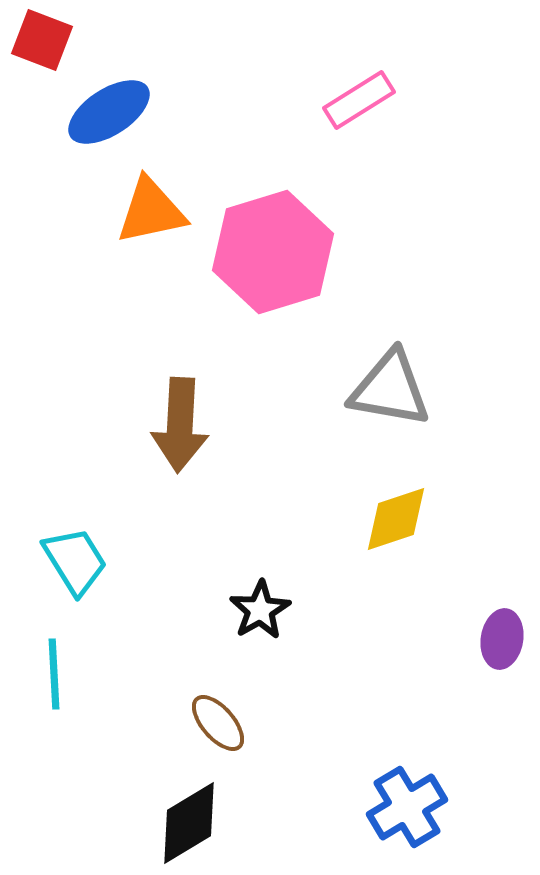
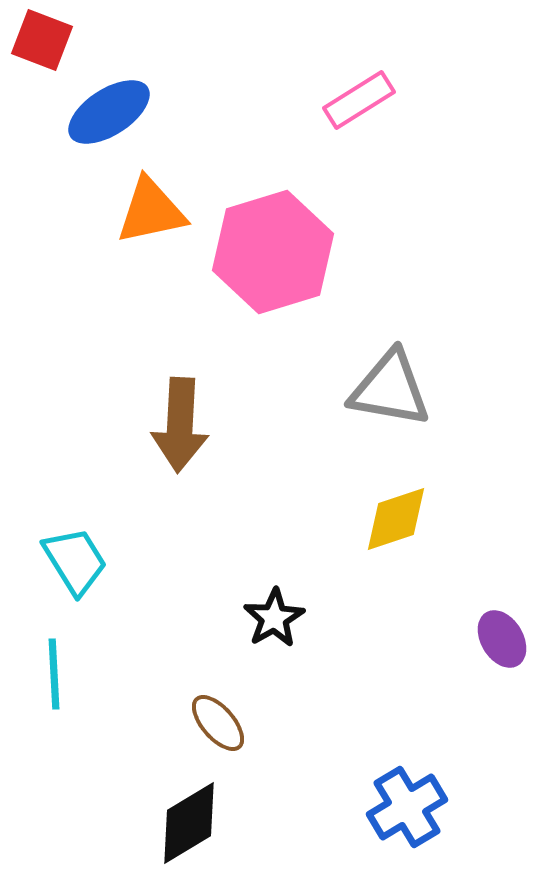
black star: moved 14 px right, 8 px down
purple ellipse: rotated 40 degrees counterclockwise
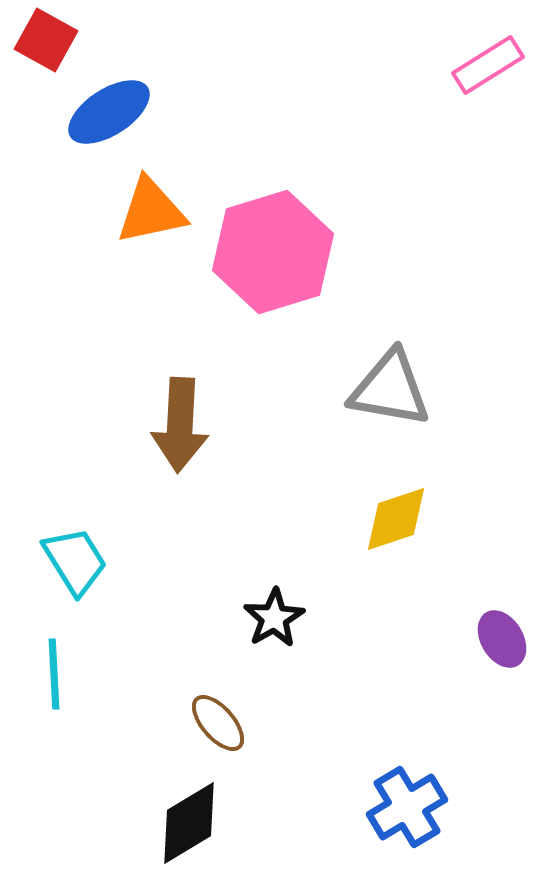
red square: moved 4 px right; rotated 8 degrees clockwise
pink rectangle: moved 129 px right, 35 px up
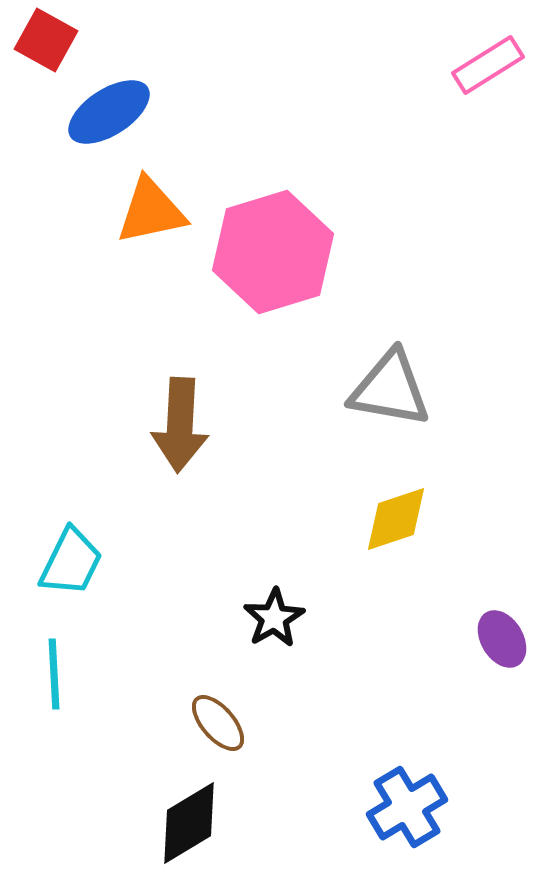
cyan trapezoid: moved 4 px left, 1 px down; rotated 58 degrees clockwise
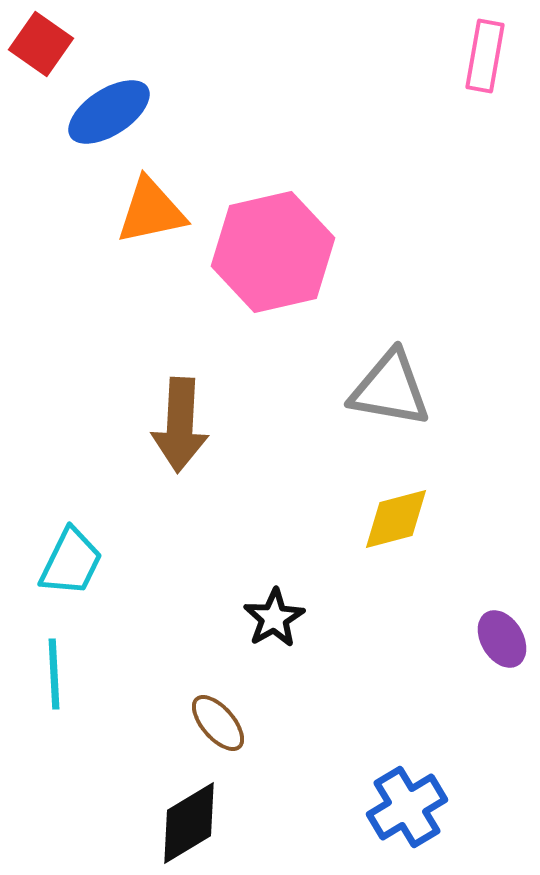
red square: moved 5 px left, 4 px down; rotated 6 degrees clockwise
pink rectangle: moved 3 px left, 9 px up; rotated 48 degrees counterclockwise
pink hexagon: rotated 4 degrees clockwise
yellow diamond: rotated 4 degrees clockwise
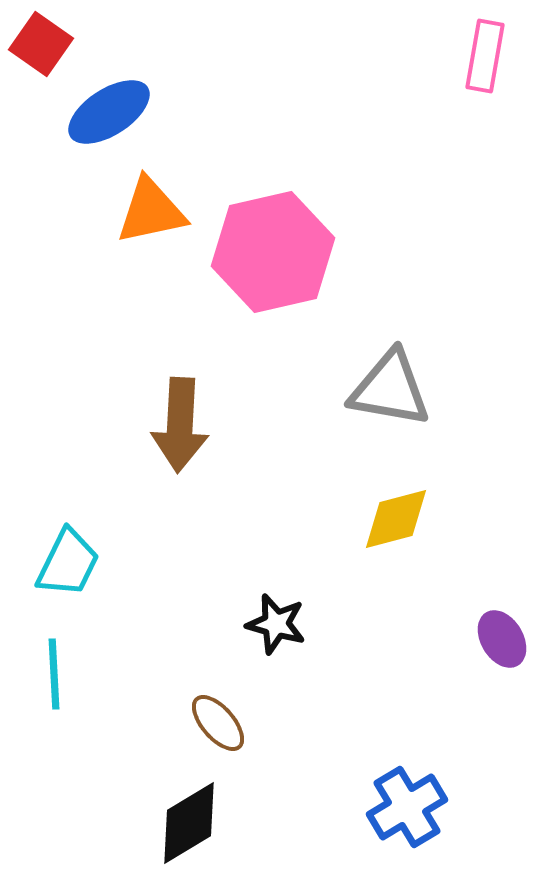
cyan trapezoid: moved 3 px left, 1 px down
black star: moved 2 px right, 6 px down; rotated 26 degrees counterclockwise
